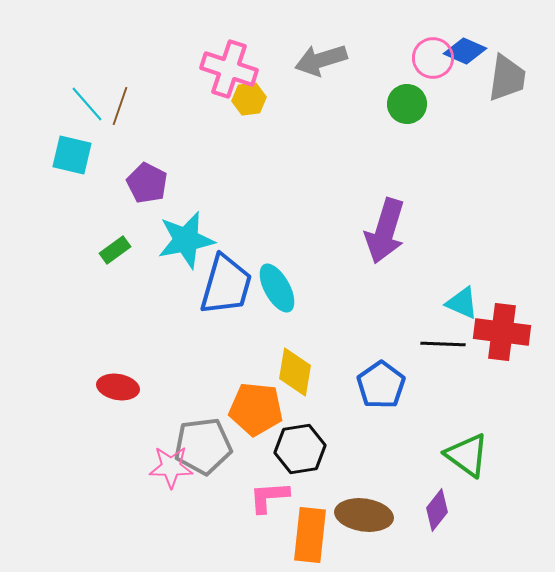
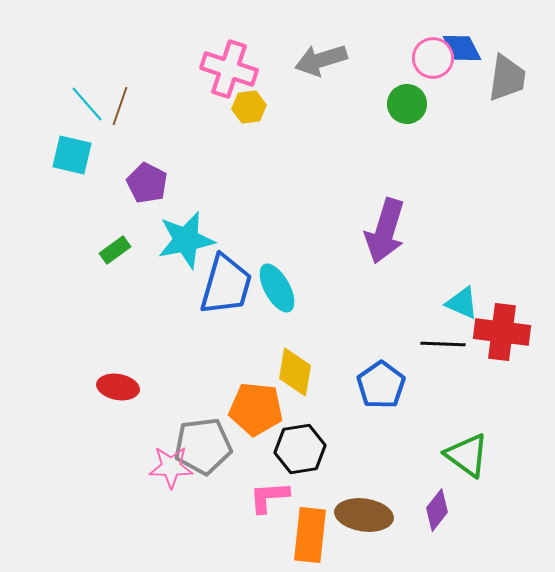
blue diamond: moved 3 px left, 3 px up; rotated 39 degrees clockwise
yellow hexagon: moved 8 px down
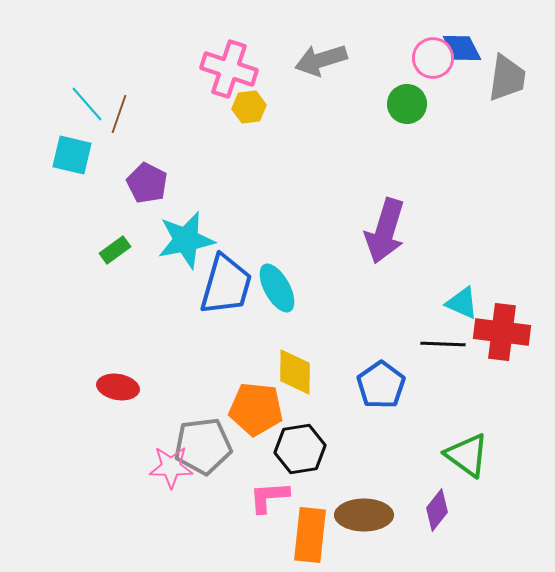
brown line: moved 1 px left, 8 px down
yellow diamond: rotated 9 degrees counterclockwise
brown ellipse: rotated 8 degrees counterclockwise
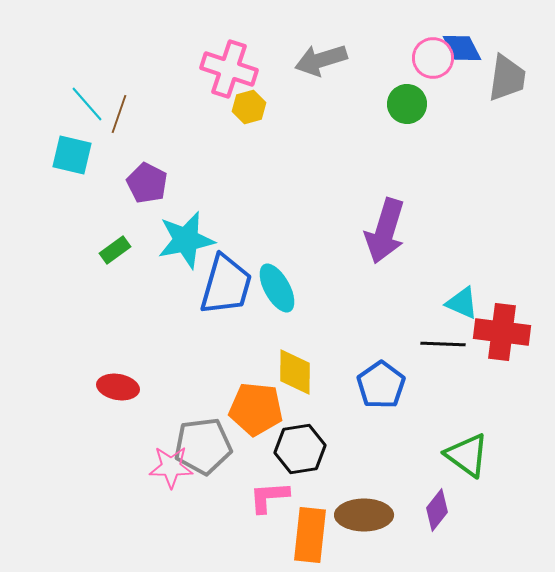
yellow hexagon: rotated 8 degrees counterclockwise
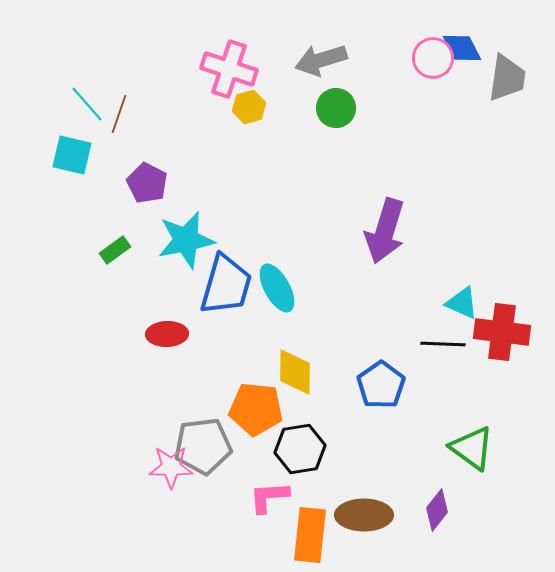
green circle: moved 71 px left, 4 px down
red ellipse: moved 49 px right, 53 px up; rotated 12 degrees counterclockwise
green triangle: moved 5 px right, 7 px up
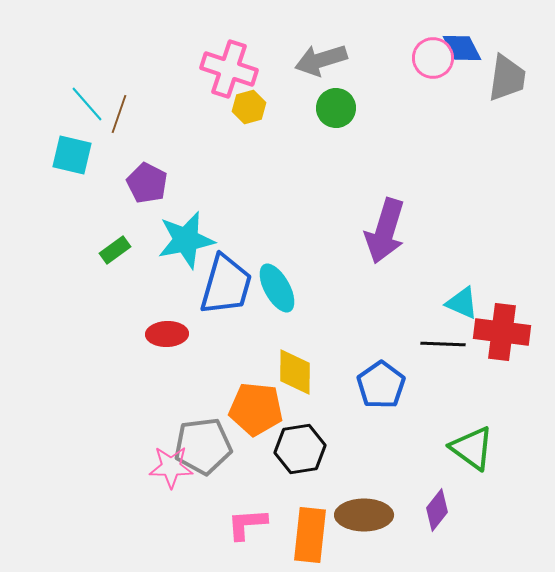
pink L-shape: moved 22 px left, 27 px down
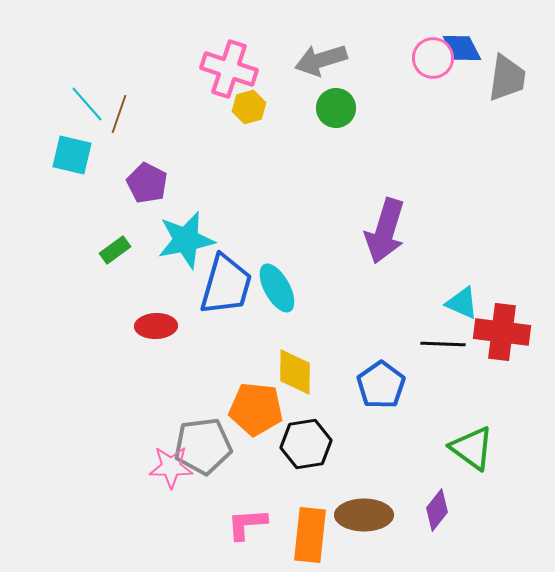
red ellipse: moved 11 px left, 8 px up
black hexagon: moved 6 px right, 5 px up
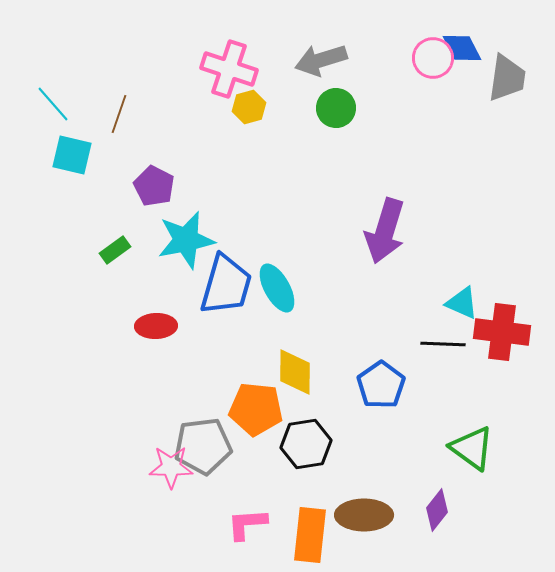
cyan line: moved 34 px left
purple pentagon: moved 7 px right, 3 px down
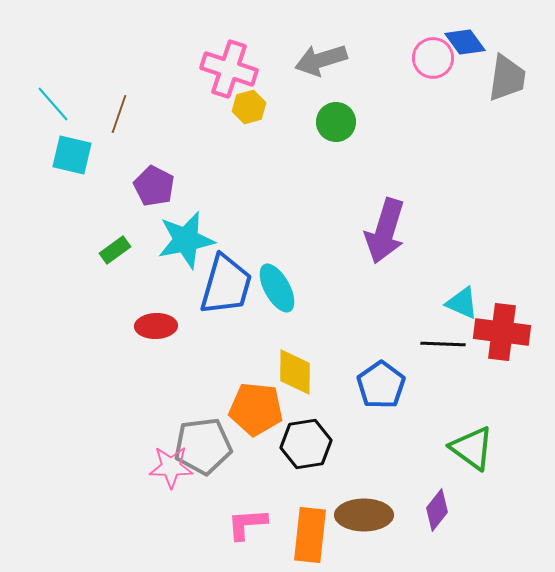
blue diamond: moved 3 px right, 6 px up; rotated 9 degrees counterclockwise
green circle: moved 14 px down
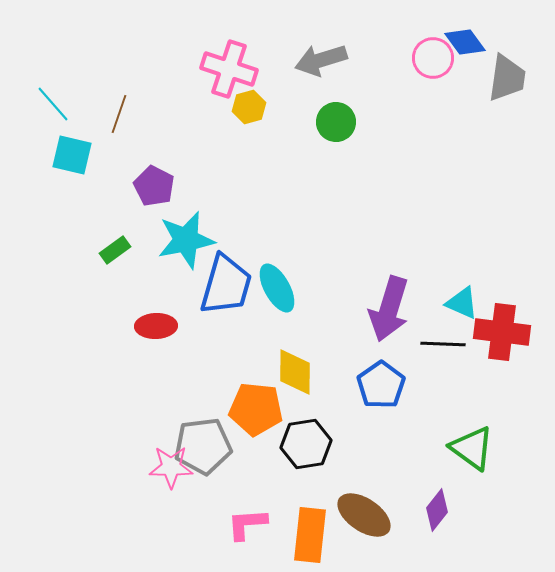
purple arrow: moved 4 px right, 78 px down
brown ellipse: rotated 34 degrees clockwise
